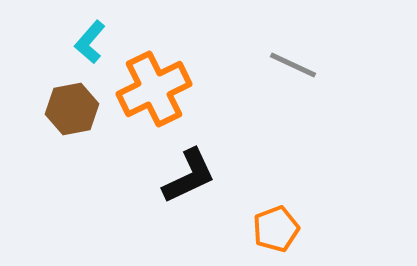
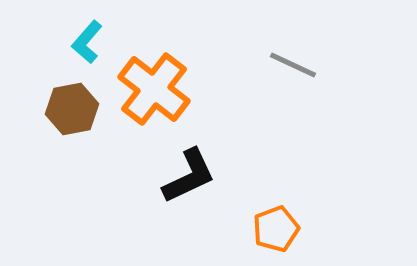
cyan L-shape: moved 3 px left
orange cross: rotated 26 degrees counterclockwise
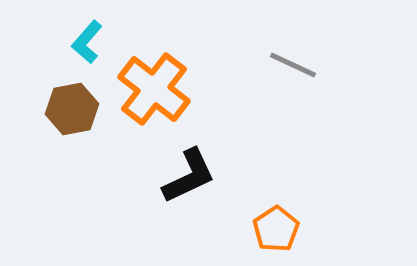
orange pentagon: rotated 12 degrees counterclockwise
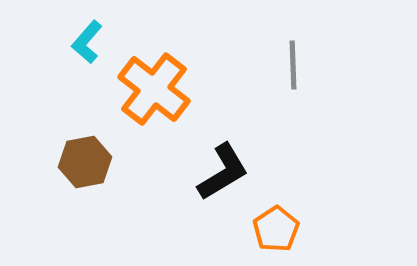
gray line: rotated 63 degrees clockwise
brown hexagon: moved 13 px right, 53 px down
black L-shape: moved 34 px right, 4 px up; rotated 6 degrees counterclockwise
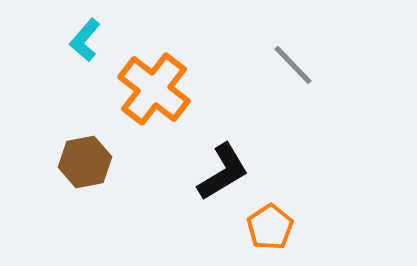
cyan L-shape: moved 2 px left, 2 px up
gray line: rotated 42 degrees counterclockwise
orange pentagon: moved 6 px left, 2 px up
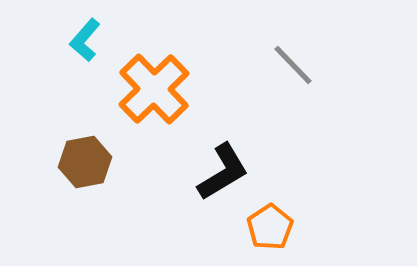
orange cross: rotated 8 degrees clockwise
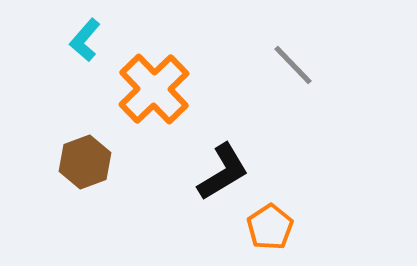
brown hexagon: rotated 9 degrees counterclockwise
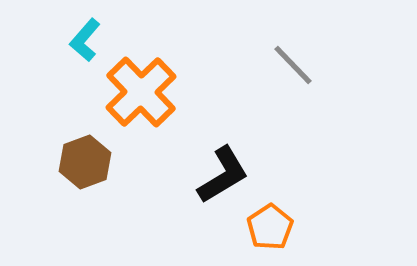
orange cross: moved 13 px left, 3 px down
black L-shape: moved 3 px down
